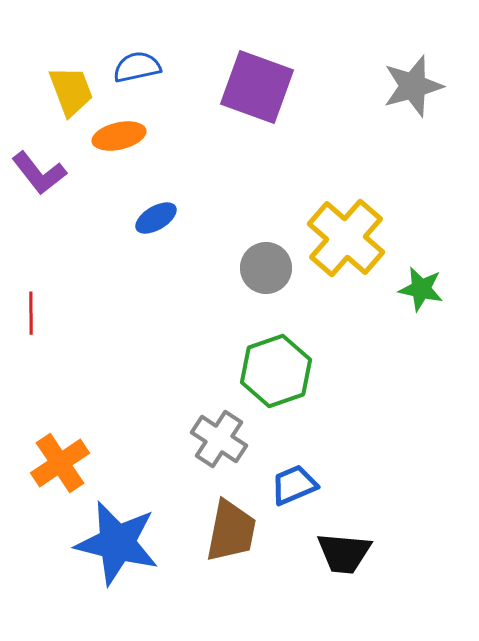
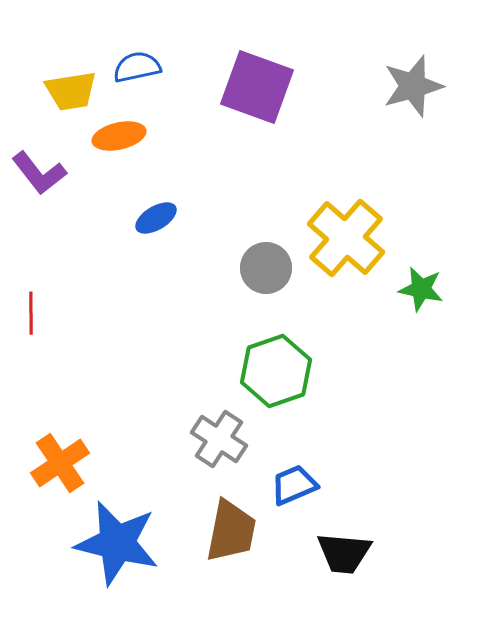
yellow trapezoid: rotated 102 degrees clockwise
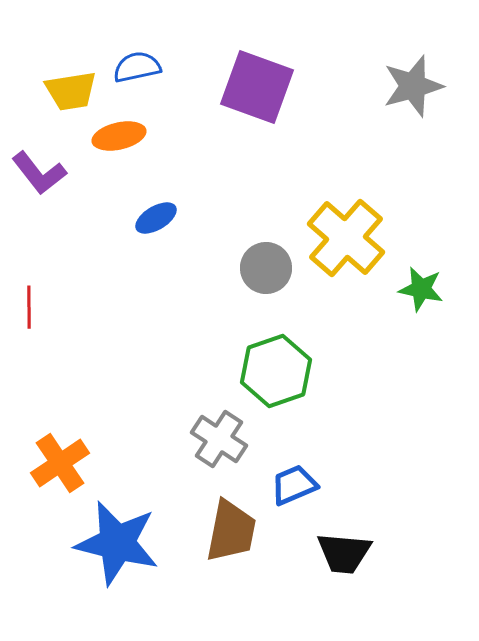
red line: moved 2 px left, 6 px up
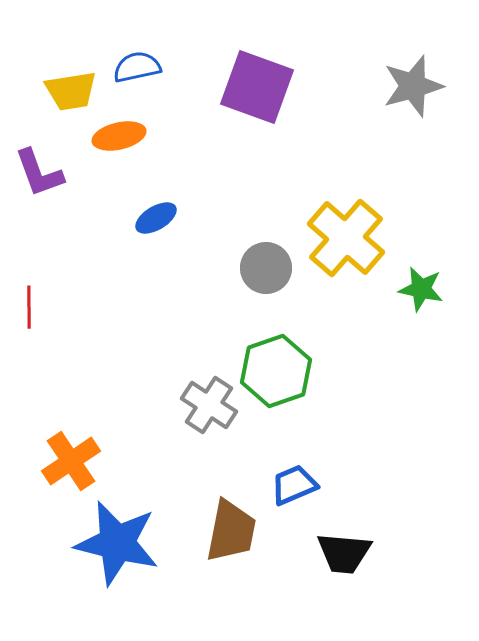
purple L-shape: rotated 18 degrees clockwise
gray cross: moved 10 px left, 34 px up
orange cross: moved 11 px right, 2 px up
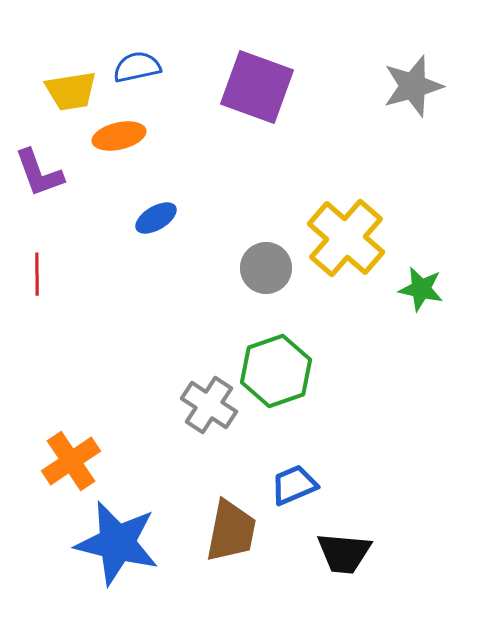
red line: moved 8 px right, 33 px up
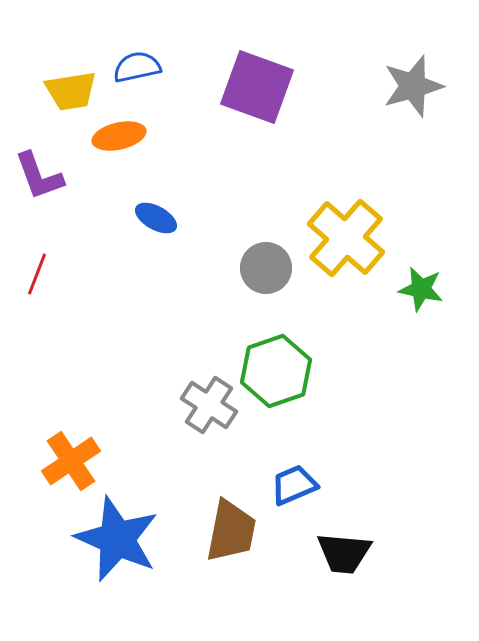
purple L-shape: moved 3 px down
blue ellipse: rotated 60 degrees clockwise
red line: rotated 21 degrees clockwise
blue star: moved 4 px up; rotated 10 degrees clockwise
